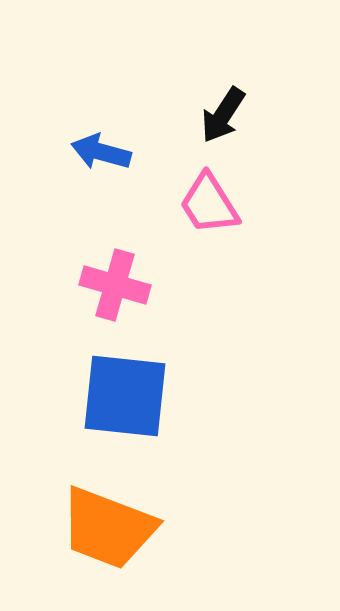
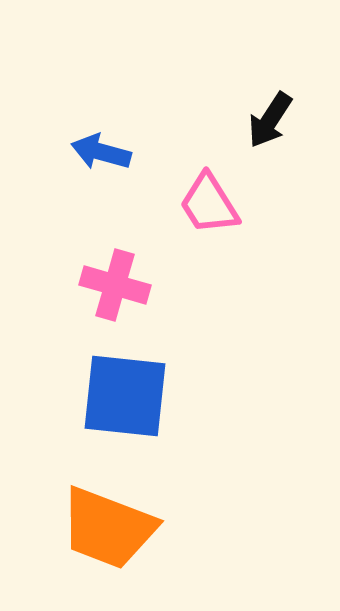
black arrow: moved 47 px right, 5 px down
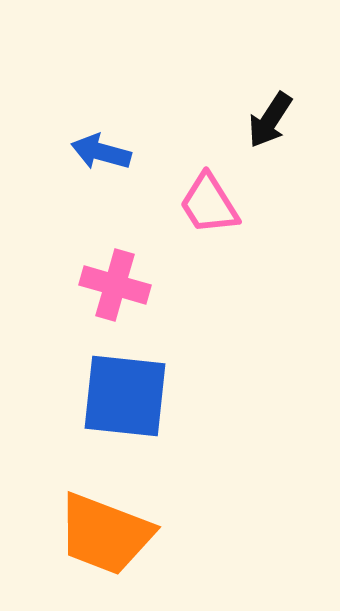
orange trapezoid: moved 3 px left, 6 px down
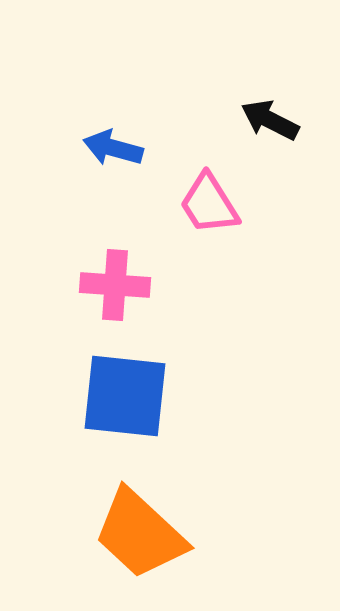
black arrow: rotated 84 degrees clockwise
blue arrow: moved 12 px right, 4 px up
pink cross: rotated 12 degrees counterclockwise
orange trapezoid: moved 35 px right; rotated 22 degrees clockwise
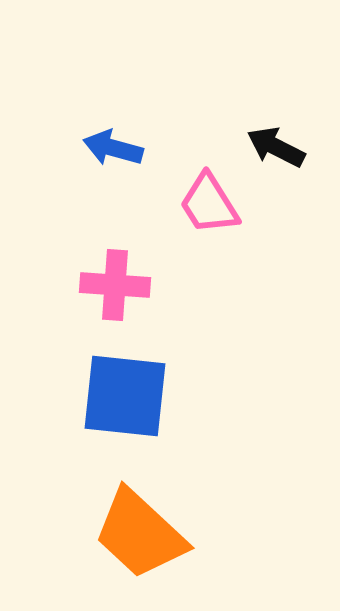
black arrow: moved 6 px right, 27 px down
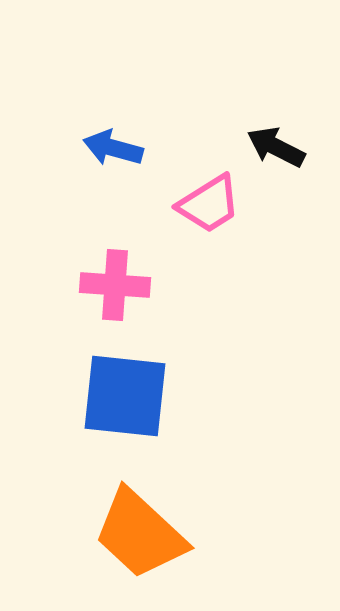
pink trapezoid: rotated 90 degrees counterclockwise
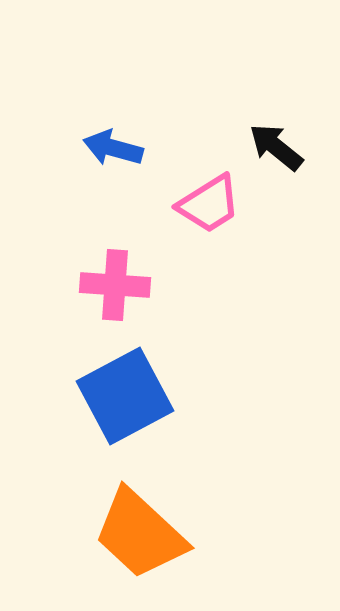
black arrow: rotated 12 degrees clockwise
blue square: rotated 34 degrees counterclockwise
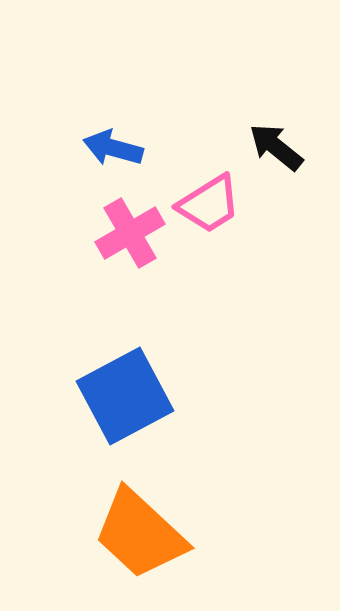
pink cross: moved 15 px right, 52 px up; rotated 34 degrees counterclockwise
